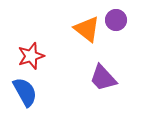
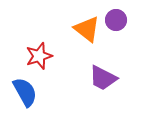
red star: moved 8 px right
purple trapezoid: rotated 20 degrees counterclockwise
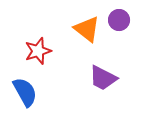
purple circle: moved 3 px right
red star: moved 1 px left, 5 px up
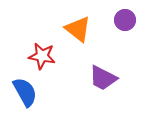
purple circle: moved 6 px right
orange triangle: moved 9 px left
red star: moved 4 px right, 5 px down; rotated 28 degrees clockwise
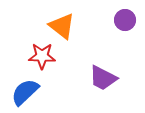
orange triangle: moved 16 px left, 3 px up
red star: rotated 8 degrees counterclockwise
blue semicircle: rotated 104 degrees counterclockwise
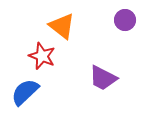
red star: rotated 20 degrees clockwise
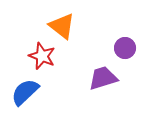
purple circle: moved 28 px down
purple trapezoid: rotated 136 degrees clockwise
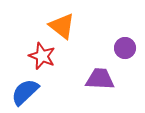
purple trapezoid: moved 3 px left, 1 px down; rotated 20 degrees clockwise
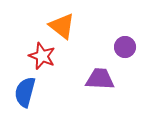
purple circle: moved 1 px up
blue semicircle: rotated 32 degrees counterclockwise
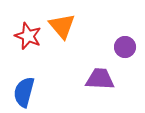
orange triangle: rotated 12 degrees clockwise
red star: moved 14 px left, 20 px up
blue semicircle: moved 1 px left
